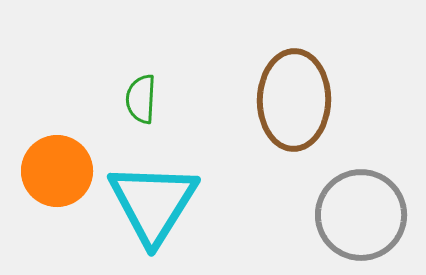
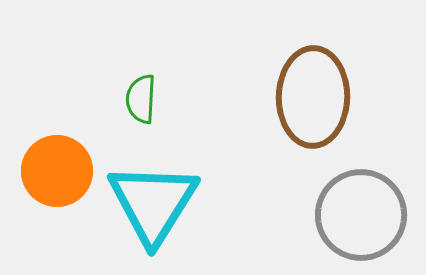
brown ellipse: moved 19 px right, 3 px up
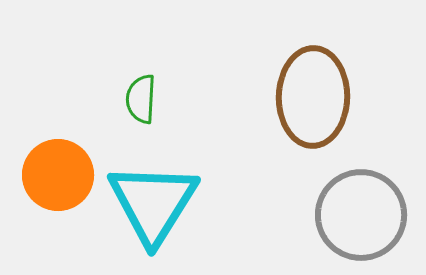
orange circle: moved 1 px right, 4 px down
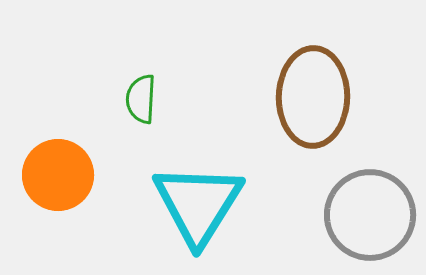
cyan triangle: moved 45 px right, 1 px down
gray circle: moved 9 px right
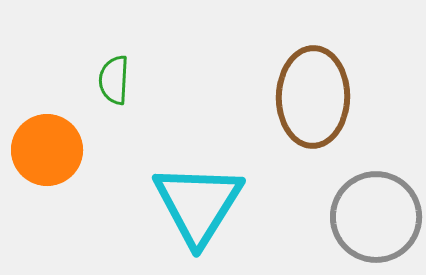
green semicircle: moved 27 px left, 19 px up
orange circle: moved 11 px left, 25 px up
gray circle: moved 6 px right, 2 px down
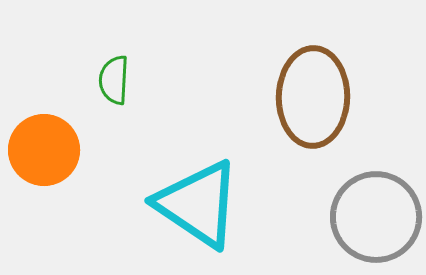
orange circle: moved 3 px left
cyan triangle: rotated 28 degrees counterclockwise
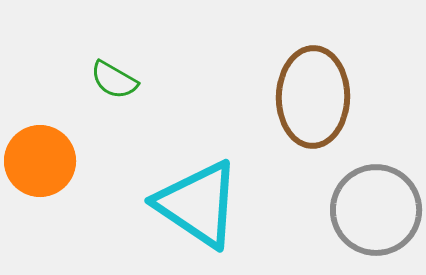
green semicircle: rotated 63 degrees counterclockwise
orange circle: moved 4 px left, 11 px down
gray circle: moved 7 px up
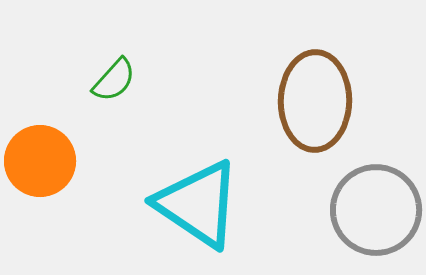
green semicircle: rotated 78 degrees counterclockwise
brown ellipse: moved 2 px right, 4 px down
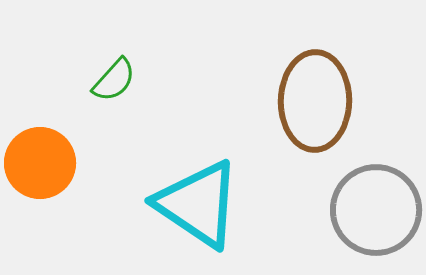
orange circle: moved 2 px down
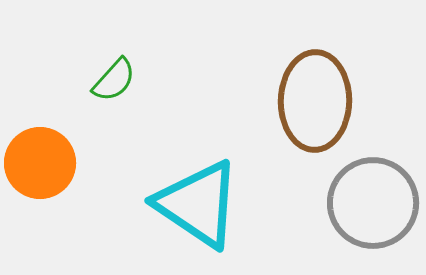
gray circle: moved 3 px left, 7 px up
